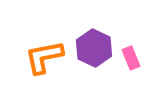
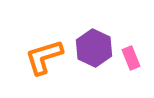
orange L-shape: rotated 6 degrees counterclockwise
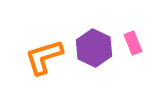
pink rectangle: moved 2 px right, 15 px up
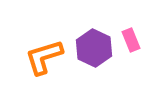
pink rectangle: moved 2 px left, 3 px up
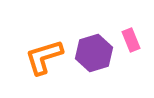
purple hexagon: moved 5 px down; rotated 18 degrees clockwise
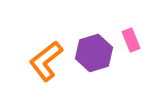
orange L-shape: moved 2 px right, 4 px down; rotated 21 degrees counterclockwise
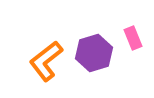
pink rectangle: moved 2 px right, 2 px up
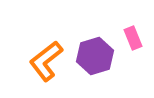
purple hexagon: moved 1 px right, 3 px down
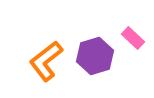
pink rectangle: rotated 25 degrees counterclockwise
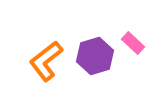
pink rectangle: moved 5 px down
